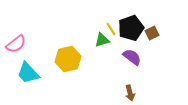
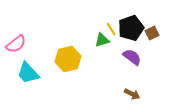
brown arrow: moved 2 px right, 1 px down; rotated 49 degrees counterclockwise
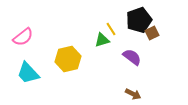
black pentagon: moved 8 px right, 8 px up
pink semicircle: moved 7 px right, 7 px up
brown arrow: moved 1 px right
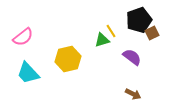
yellow line: moved 2 px down
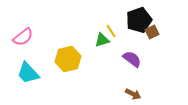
brown square: moved 1 px up
purple semicircle: moved 2 px down
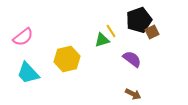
yellow hexagon: moved 1 px left
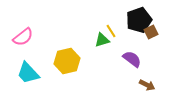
brown square: moved 1 px left
yellow hexagon: moved 2 px down
brown arrow: moved 14 px right, 9 px up
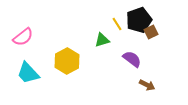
yellow line: moved 6 px right, 7 px up
yellow hexagon: rotated 15 degrees counterclockwise
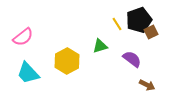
green triangle: moved 2 px left, 6 px down
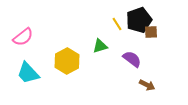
brown square: rotated 24 degrees clockwise
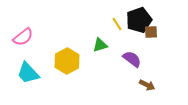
green triangle: moved 1 px up
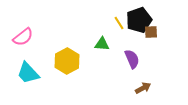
yellow line: moved 2 px right, 1 px up
green triangle: moved 2 px right, 1 px up; rotated 21 degrees clockwise
purple semicircle: rotated 30 degrees clockwise
brown arrow: moved 4 px left, 3 px down; rotated 56 degrees counterclockwise
